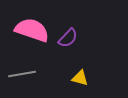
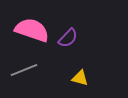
gray line: moved 2 px right, 4 px up; rotated 12 degrees counterclockwise
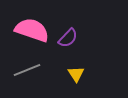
gray line: moved 3 px right
yellow triangle: moved 4 px left, 4 px up; rotated 42 degrees clockwise
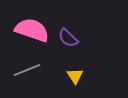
purple semicircle: rotated 90 degrees clockwise
yellow triangle: moved 1 px left, 2 px down
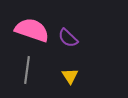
gray line: rotated 60 degrees counterclockwise
yellow triangle: moved 5 px left
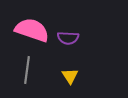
purple semicircle: rotated 40 degrees counterclockwise
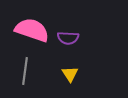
gray line: moved 2 px left, 1 px down
yellow triangle: moved 2 px up
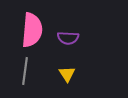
pink semicircle: rotated 76 degrees clockwise
yellow triangle: moved 3 px left
